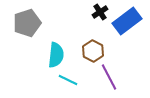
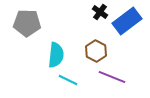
black cross: rotated 21 degrees counterclockwise
gray pentagon: rotated 20 degrees clockwise
brown hexagon: moved 3 px right
purple line: moved 3 px right; rotated 40 degrees counterclockwise
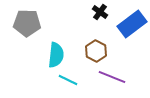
blue rectangle: moved 5 px right, 3 px down
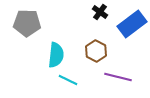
purple line: moved 6 px right; rotated 8 degrees counterclockwise
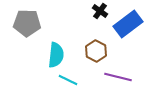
black cross: moved 1 px up
blue rectangle: moved 4 px left
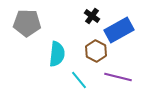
black cross: moved 8 px left, 5 px down
blue rectangle: moved 9 px left, 6 px down; rotated 8 degrees clockwise
cyan semicircle: moved 1 px right, 1 px up
cyan line: moved 11 px right; rotated 24 degrees clockwise
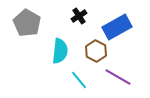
black cross: moved 13 px left; rotated 21 degrees clockwise
gray pentagon: rotated 28 degrees clockwise
blue rectangle: moved 2 px left, 3 px up
cyan semicircle: moved 3 px right, 3 px up
purple line: rotated 16 degrees clockwise
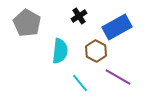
cyan line: moved 1 px right, 3 px down
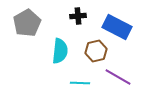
black cross: moved 1 px left; rotated 28 degrees clockwise
gray pentagon: rotated 12 degrees clockwise
blue rectangle: rotated 56 degrees clockwise
brown hexagon: rotated 20 degrees clockwise
cyan line: rotated 48 degrees counterclockwise
